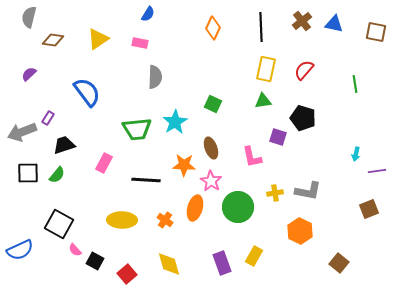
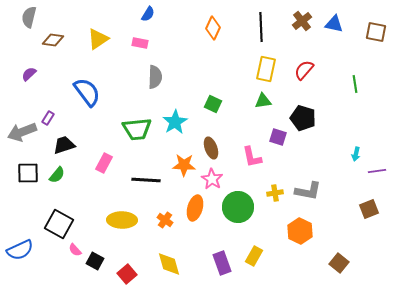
pink star at (211, 181): moved 1 px right, 2 px up
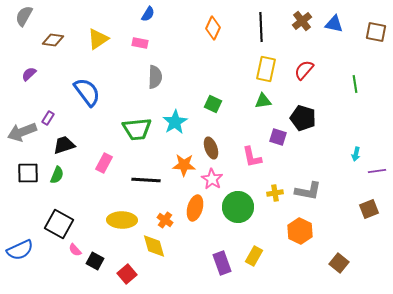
gray semicircle at (29, 17): moved 5 px left, 1 px up; rotated 15 degrees clockwise
green semicircle at (57, 175): rotated 18 degrees counterclockwise
yellow diamond at (169, 264): moved 15 px left, 18 px up
